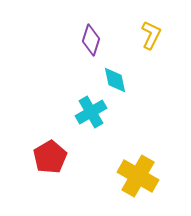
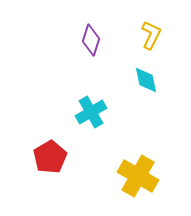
cyan diamond: moved 31 px right
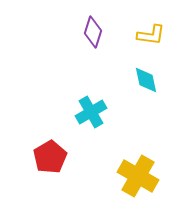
yellow L-shape: rotated 72 degrees clockwise
purple diamond: moved 2 px right, 8 px up
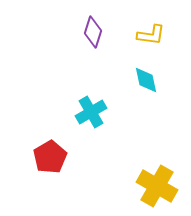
yellow cross: moved 19 px right, 10 px down
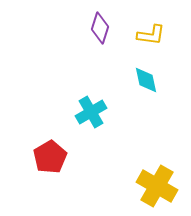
purple diamond: moved 7 px right, 4 px up
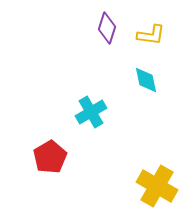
purple diamond: moved 7 px right
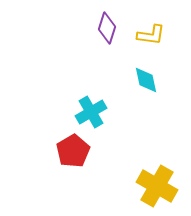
red pentagon: moved 23 px right, 6 px up
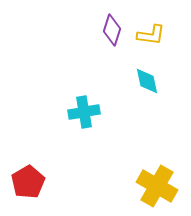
purple diamond: moved 5 px right, 2 px down
cyan diamond: moved 1 px right, 1 px down
cyan cross: moved 7 px left; rotated 20 degrees clockwise
red pentagon: moved 45 px left, 31 px down
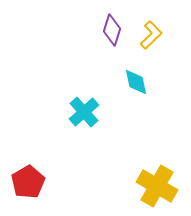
yellow L-shape: rotated 52 degrees counterclockwise
cyan diamond: moved 11 px left, 1 px down
cyan cross: rotated 32 degrees counterclockwise
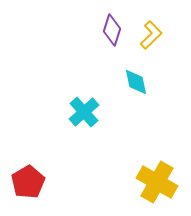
yellow cross: moved 4 px up
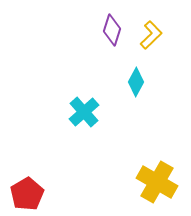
cyan diamond: rotated 40 degrees clockwise
red pentagon: moved 1 px left, 12 px down
